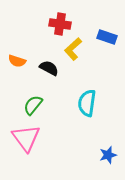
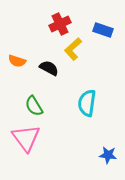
red cross: rotated 35 degrees counterclockwise
blue rectangle: moved 4 px left, 7 px up
green semicircle: moved 1 px right, 1 px down; rotated 70 degrees counterclockwise
blue star: rotated 24 degrees clockwise
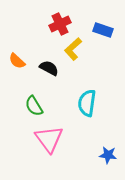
orange semicircle: rotated 24 degrees clockwise
pink triangle: moved 23 px right, 1 px down
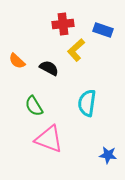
red cross: moved 3 px right; rotated 20 degrees clockwise
yellow L-shape: moved 3 px right, 1 px down
pink triangle: rotated 32 degrees counterclockwise
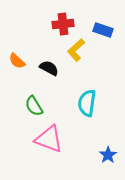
blue star: rotated 30 degrees clockwise
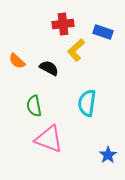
blue rectangle: moved 2 px down
green semicircle: rotated 20 degrees clockwise
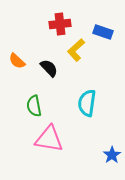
red cross: moved 3 px left
black semicircle: rotated 18 degrees clockwise
pink triangle: rotated 12 degrees counterclockwise
blue star: moved 4 px right
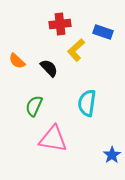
green semicircle: rotated 35 degrees clockwise
pink triangle: moved 4 px right
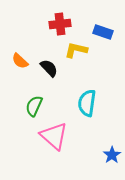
yellow L-shape: rotated 55 degrees clockwise
orange semicircle: moved 3 px right
pink triangle: moved 1 px right, 3 px up; rotated 32 degrees clockwise
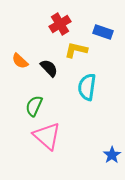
red cross: rotated 25 degrees counterclockwise
cyan semicircle: moved 16 px up
pink triangle: moved 7 px left
